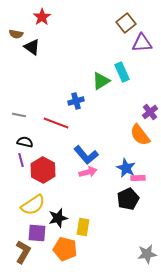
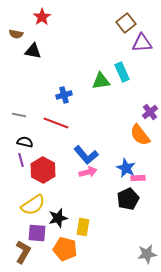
black triangle: moved 1 px right, 4 px down; rotated 24 degrees counterclockwise
green triangle: rotated 24 degrees clockwise
blue cross: moved 12 px left, 6 px up
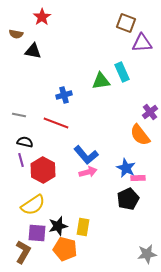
brown square: rotated 30 degrees counterclockwise
black star: moved 8 px down
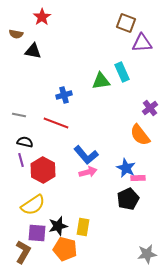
purple cross: moved 4 px up
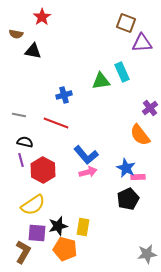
pink rectangle: moved 1 px up
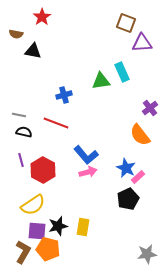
black semicircle: moved 1 px left, 10 px up
pink rectangle: rotated 40 degrees counterclockwise
purple square: moved 2 px up
orange pentagon: moved 17 px left
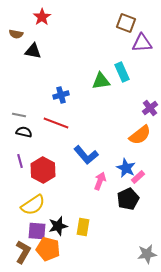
blue cross: moved 3 px left
orange semicircle: rotated 90 degrees counterclockwise
purple line: moved 1 px left, 1 px down
pink arrow: moved 12 px right, 9 px down; rotated 54 degrees counterclockwise
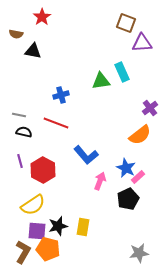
gray star: moved 8 px left, 1 px up
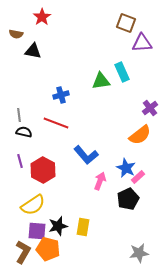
gray line: rotated 72 degrees clockwise
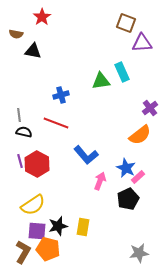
red hexagon: moved 6 px left, 6 px up
